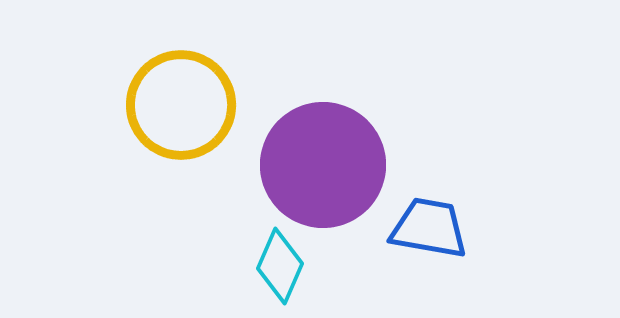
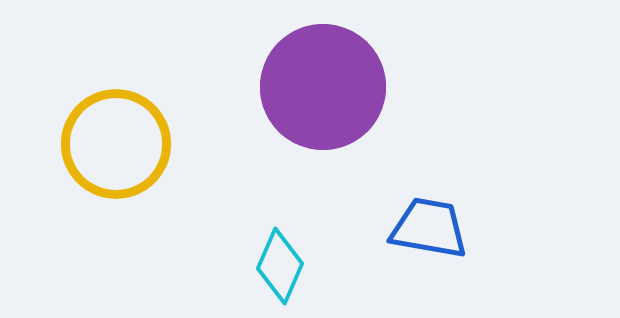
yellow circle: moved 65 px left, 39 px down
purple circle: moved 78 px up
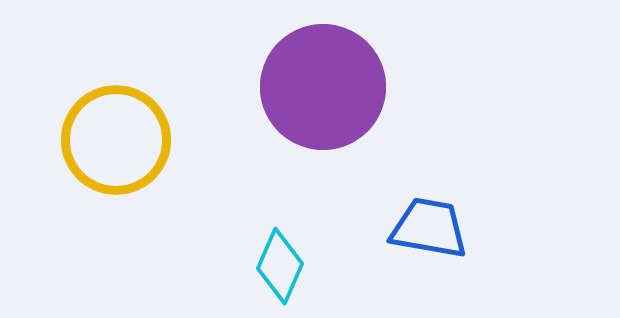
yellow circle: moved 4 px up
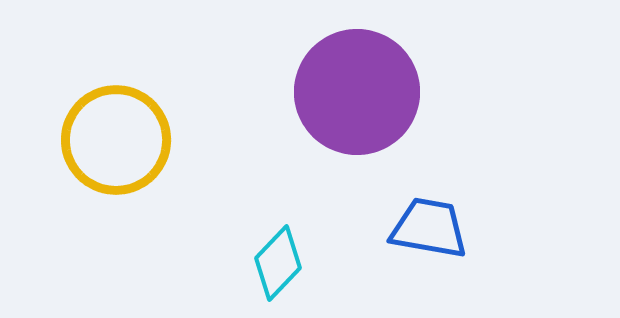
purple circle: moved 34 px right, 5 px down
cyan diamond: moved 2 px left, 3 px up; rotated 20 degrees clockwise
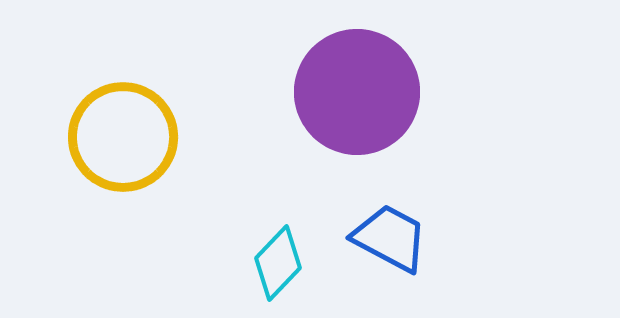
yellow circle: moved 7 px right, 3 px up
blue trapezoid: moved 39 px left, 10 px down; rotated 18 degrees clockwise
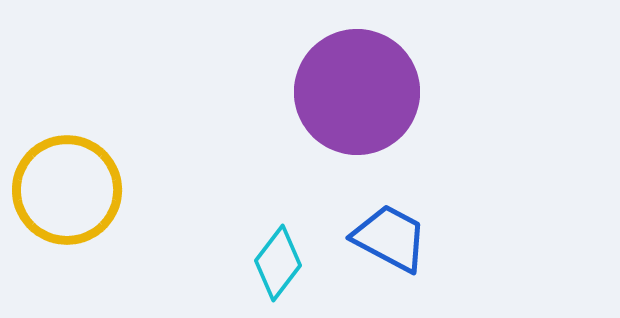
yellow circle: moved 56 px left, 53 px down
cyan diamond: rotated 6 degrees counterclockwise
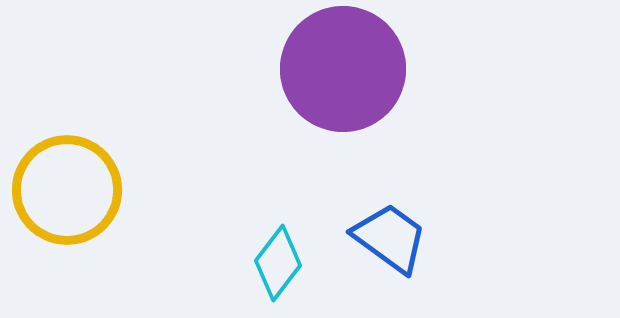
purple circle: moved 14 px left, 23 px up
blue trapezoid: rotated 8 degrees clockwise
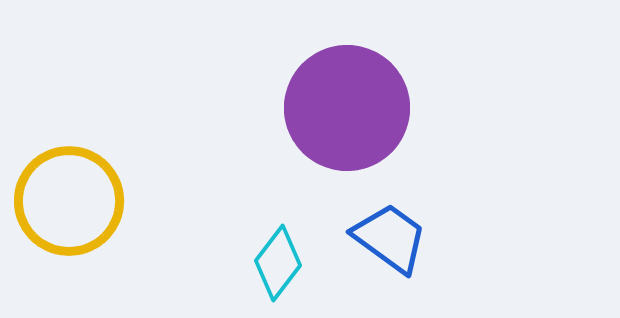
purple circle: moved 4 px right, 39 px down
yellow circle: moved 2 px right, 11 px down
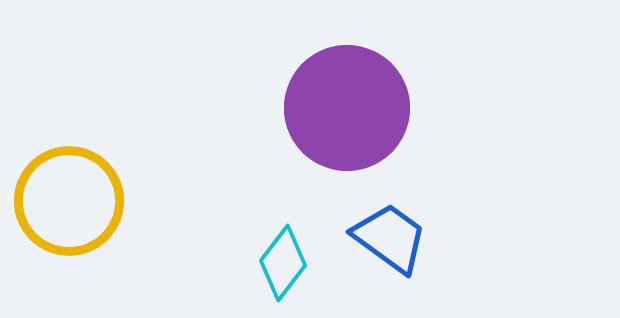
cyan diamond: moved 5 px right
